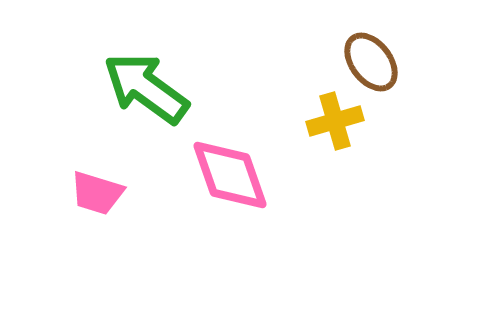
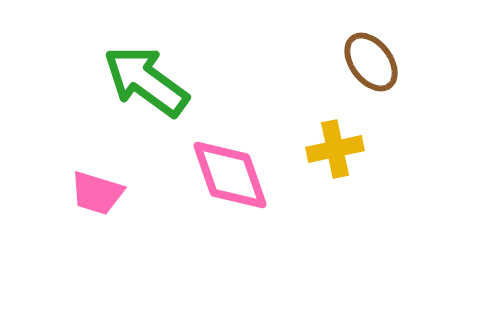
green arrow: moved 7 px up
yellow cross: moved 28 px down; rotated 4 degrees clockwise
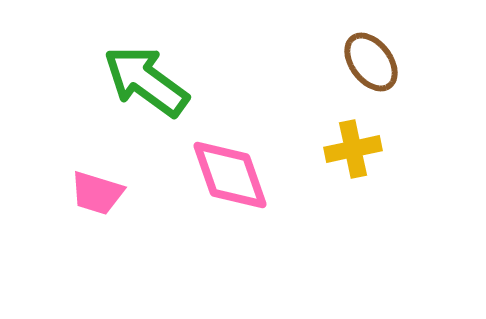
yellow cross: moved 18 px right
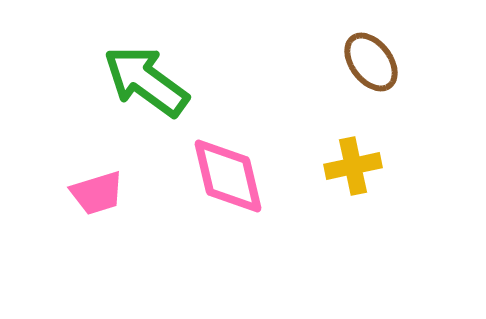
yellow cross: moved 17 px down
pink diamond: moved 2 px left, 1 px down; rotated 6 degrees clockwise
pink trapezoid: rotated 34 degrees counterclockwise
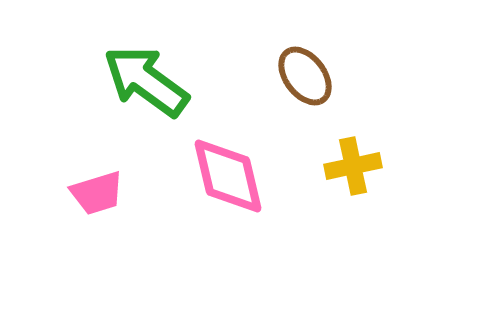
brown ellipse: moved 66 px left, 14 px down
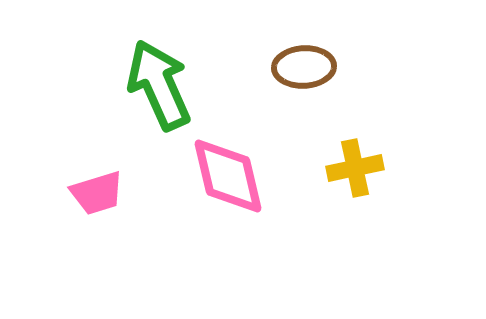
brown ellipse: moved 1 px left, 9 px up; rotated 56 degrees counterclockwise
green arrow: moved 13 px right, 4 px down; rotated 30 degrees clockwise
yellow cross: moved 2 px right, 2 px down
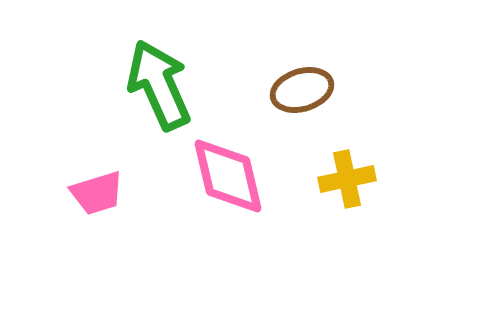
brown ellipse: moved 2 px left, 23 px down; rotated 14 degrees counterclockwise
yellow cross: moved 8 px left, 11 px down
